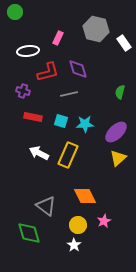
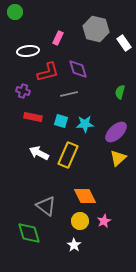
yellow circle: moved 2 px right, 4 px up
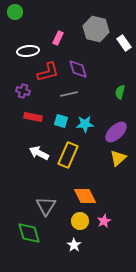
gray triangle: rotated 25 degrees clockwise
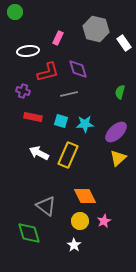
gray triangle: rotated 25 degrees counterclockwise
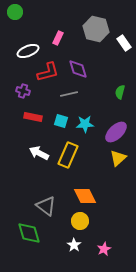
white ellipse: rotated 15 degrees counterclockwise
pink star: moved 28 px down
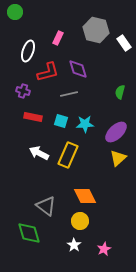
gray hexagon: moved 1 px down
white ellipse: rotated 50 degrees counterclockwise
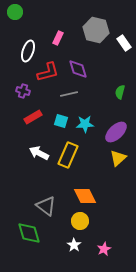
red rectangle: rotated 42 degrees counterclockwise
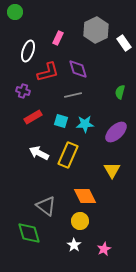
gray hexagon: rotated 20 degrees clockwise
gray line: moved 4 px right, 1 px down
yellow triangle: moved 6 px left, 12 px down; rotated 18 degrees counterclockwise
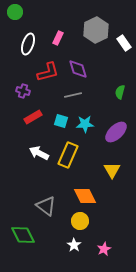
white ellipse: moved 7 px up
green diamond: moved 6 px left, 2 px down; rotated 10 degrees counterclockwise
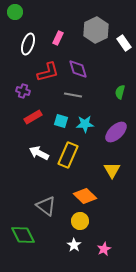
gray line: rotated 24 degrees clockwise
orange diamond: rotated 20 degrees counterclockwise
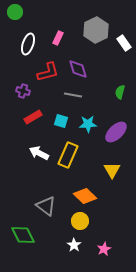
cyan star: moved 3 px right
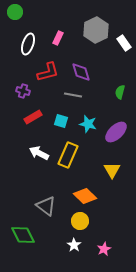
purple diamond: moved 3 px right, 3 px down
cyan star: rotated 18 degrees clockwise
